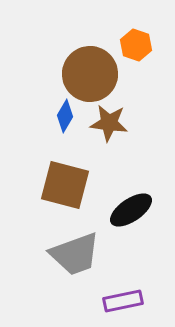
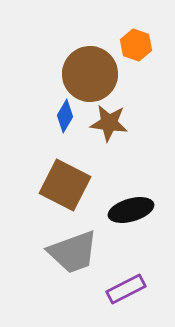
brown square: rotated 12 degrees clockwise
black ellipse: rotated 18 degrees clockwise
gray trapezoid: moved 2 px left, 2 px up
purple rectangle: moved 3 px right, 12 px up; rotated 15 degrees counterclockwise
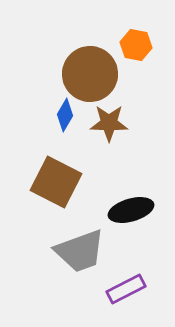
orange hexagon: rotated 8 degrees counterclockwise
blue diamond: moved 1 px up
brown star: rotated 6 degrees counterclockwise
brown square: moved 9 px left, 3 px up
gray trapezoid: moved 7 px right, 1 px up
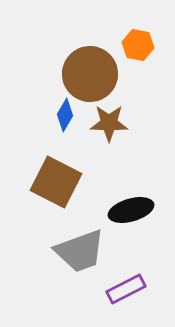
orange hexagon: moved 2 px right
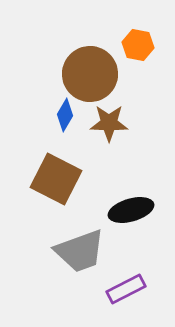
brown square: moved 3 px up
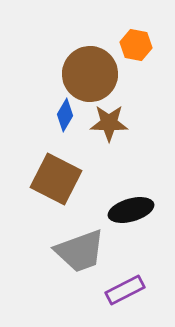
orange hexagon: moved 2 px left
purple rectangle: moved 1 px left, 1 px down
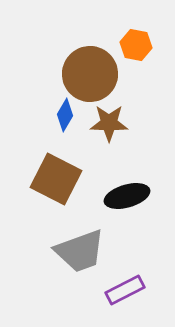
black ellipse: moved 4 px left, 14 px up
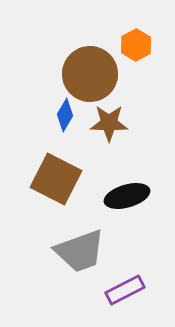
orange hexagon: rotated 20 degrees clockwise
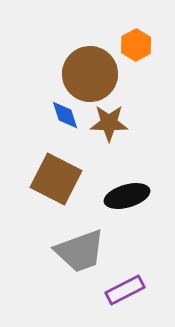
blue diamond: rotated 48 degrees counterclockwise
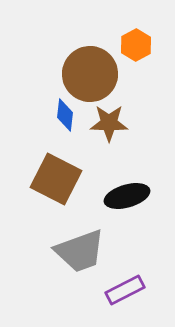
blue diamond: rotated 24 degrees clockwise
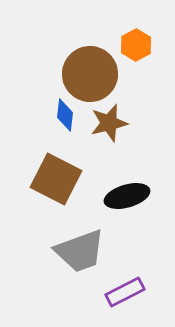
brown star: rotated 15 degrees counterclockwise
purple rectangle: moved 2 px down
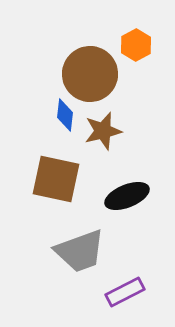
brown star: moved 6 px left, 8 px down
brown square: rotated 15 degrees counterclockwise
black ellipse: rotated 6 degrees counterclockwise
